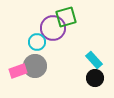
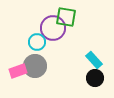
green square: rotated 25 degrees clockwise
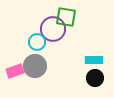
purple circle: moved 1 px down
cyan rectangle: rotated 48 degrees counterclockwise
pink rectangle: moved 3 px left
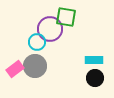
purple circle: moved 3 px left
pink rectangle: moved 2 px up; rotated 18 degrees counterclockwise
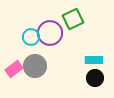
green square: moved 7 px right, 2 px down; rotated 35 degrees counterclockwise
purple circle: moved 4 px down
cyan circle: moved 6 px left, 5 px up
pink rectangle: moved 1 px left
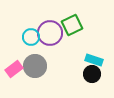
green square: moved 1 px left, 6 px down
cyan rectangle: rotated 18 degrees clockwise
black circle: moved 3 px left, 4 px up
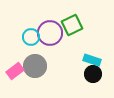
cyan rectangle: moved 2 px left
pink rectangle: moved 1 px right, 2 px down
black circle: moved 1 px right
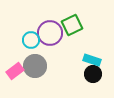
cyan circle: moved 3 px down
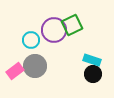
purple circle: moved 4 px right, 3 px up
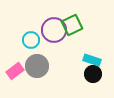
gray circle: moved 2 px right
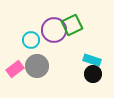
pink rectangle: moved 2 px up
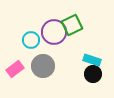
purple circle: moved 2 px down
gray circle: moved 6 px right
